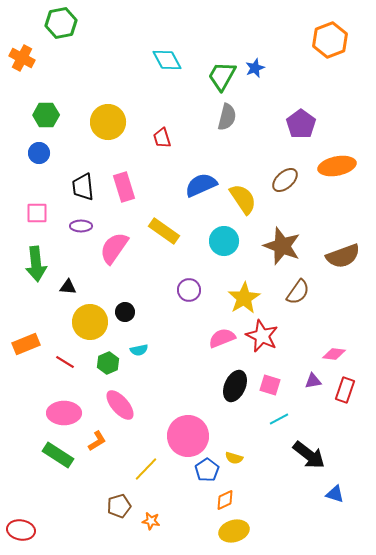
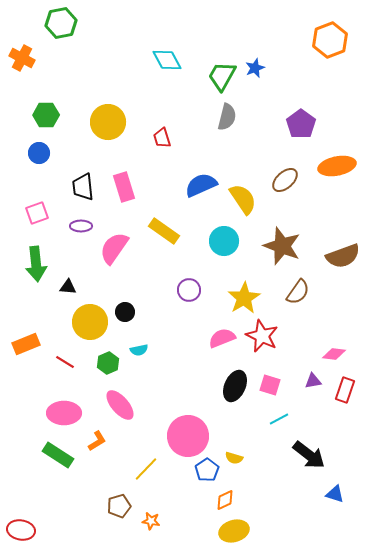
pink square at (37, 213): rotated 20 degrees counterclockwise
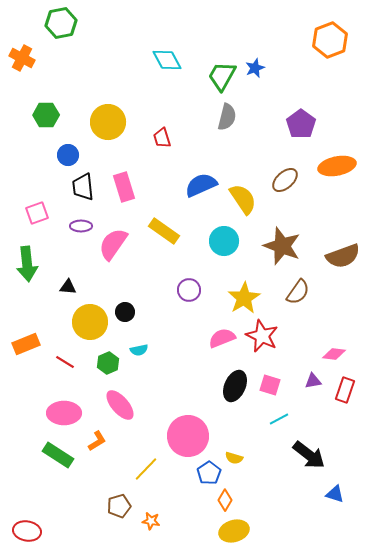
blue circle at (39, 153): moved 29 px right, 2 px down
pink semicircle at (114, 248): moved 1 px left, 4 px up
green arrow at (36, 264): moved 9 px left
blue pentagon at (207, 470): moved 2 px right, 3 px down
orange diamond at (225, 500): rotated 35 degrees counterclockwise
red ellipse at (21, 530): moved 6 px right, 1 px down
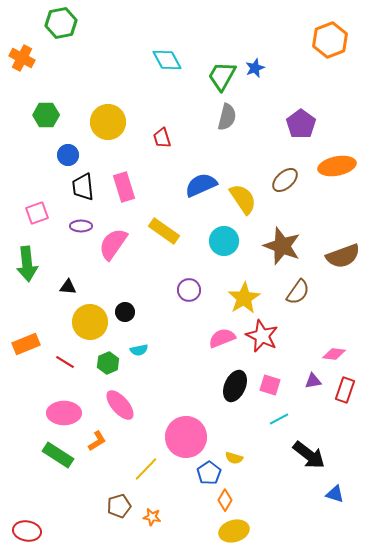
pink circle at (188, 436): moved 2 px left, 1 px down
orange star at (151, 521): moved 1 px right, 4 px up
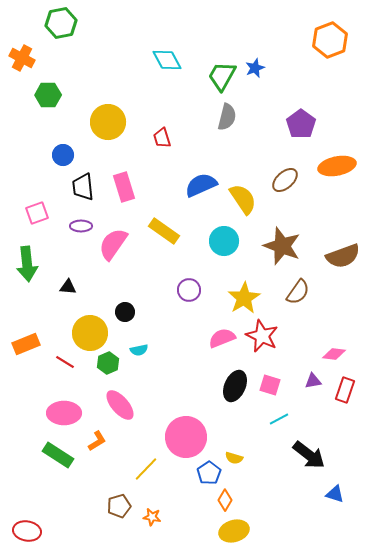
green hexagon at (46, 115): moved 2 px right, 20 px up
blue circle at (68, 155): moved 5 px left
yellow circle at (90, 322): moved 11 px down
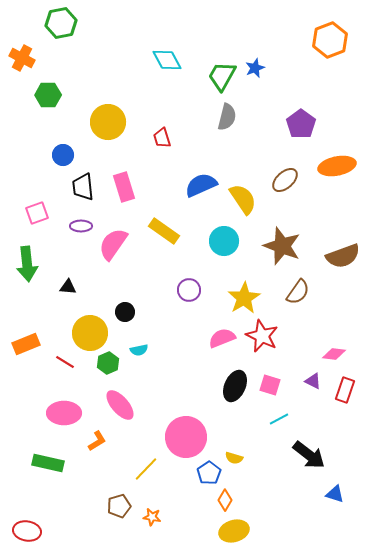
purple triangle at (313, 381): rotated 36 degrees clockwise
green rectangle at (58, 455): moved 10 px left, 8 px down; rotated 20 degrees counterclockwise
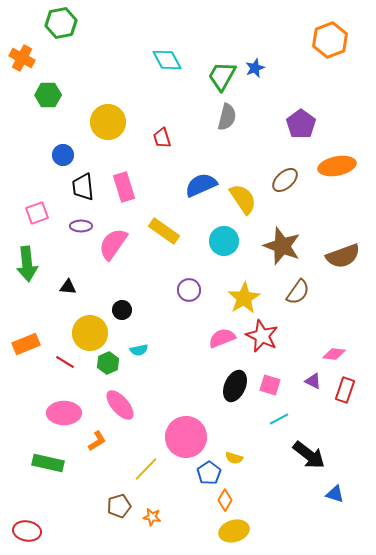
black circle at (125, 312): moved 3 px left, 2 px up
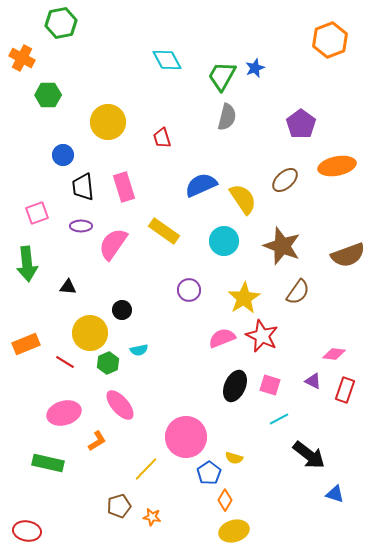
brown semicircle at (343, 256): moved 5 px right, 1 px up
pink ellipse at (64, 413): rotated 16 degrees counterclockwise
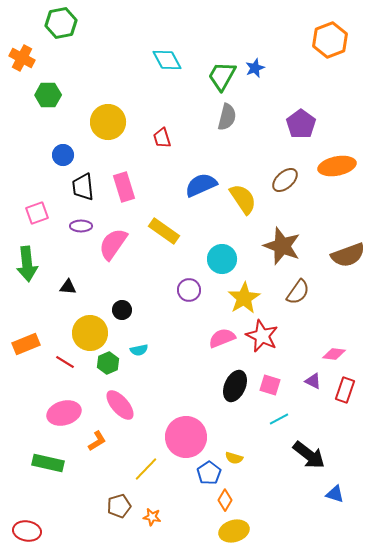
cyan circle at (224, 241): moved 2 px left, 18 px down
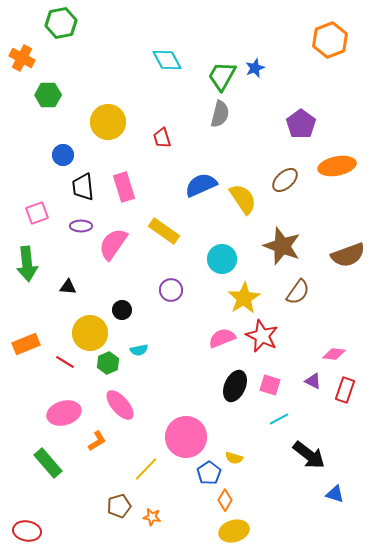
gray semicircle at (227, 117): moved 7 px left, 3 px up
purple circle at (189, 290): moved 18 px left
green rectangle at (48, 463): rotated 36 degrees clockwise
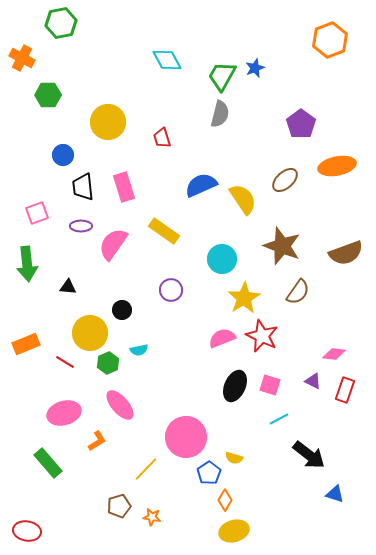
brown semicircle at (348, 255): moved 2 px left, 2 px up
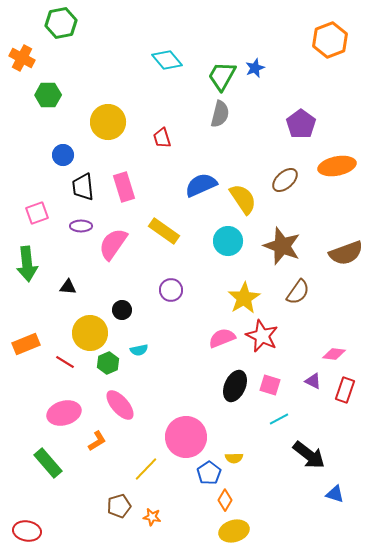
cyan diamond at (167, 60): rotated 12 degrees counterclockwise
cyan circle at (222, 259): moved 6 px right, 18 px up
yellow semicircle at (234, 458): rotated 18 degrees counterclockwise
